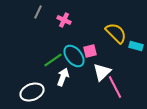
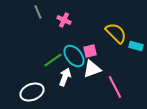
gray line: rotated 48 degrees counterclockwise
white triangle: moved 10 px left, 3 px up; rotated 24 degrees clockwise
white arrow: moved 2 px right
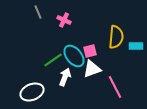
yellow semicircle: moved 4 px down; rotated 50 degrees clockwise
cyan rectangle: rotated 16 degrees counterclockwise
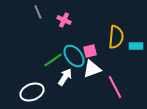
white arrow: rotated 12 degrees clockwise
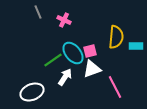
cyan ellipse: moved 1 px left, 3 px up
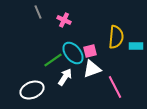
white ellipse: moved 2 px up
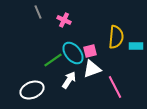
white arrow: moved 4 px right, 3 px down
